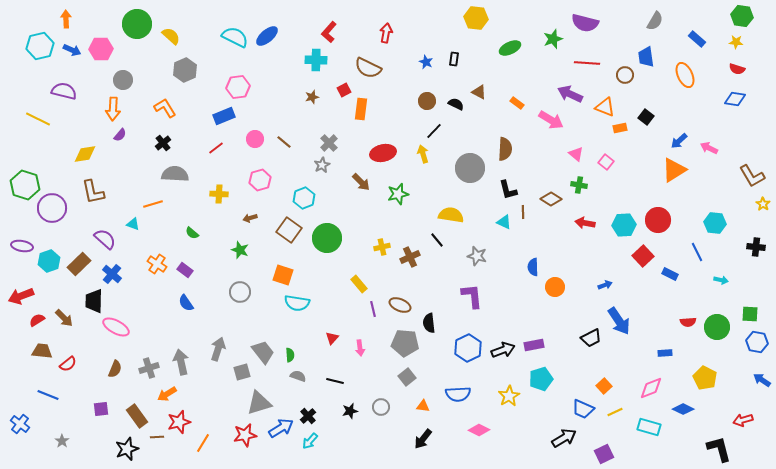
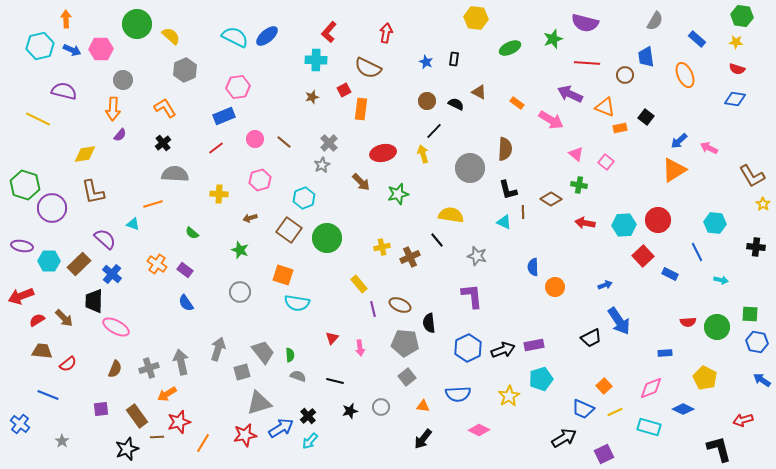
cyan hexagon at (49, 261): rotated 20 degrees clockwise
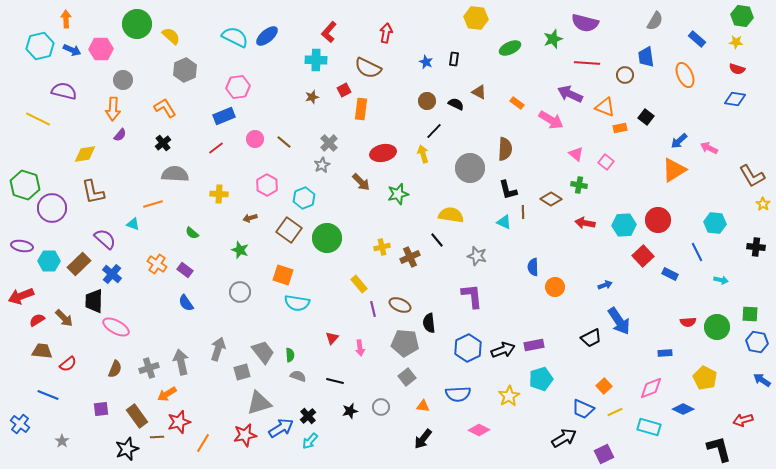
pink hexagon at (260, 180): moved 7 px right, 5 px down; rotated 15 degrees counterclockwise
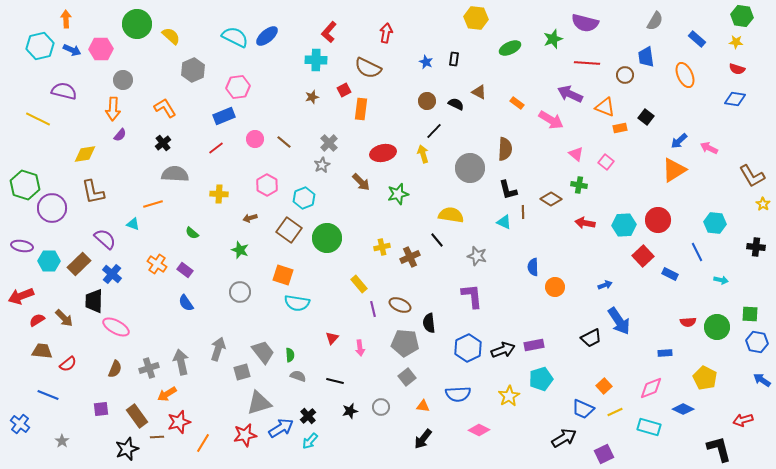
gray hexagon at (185, 70): moved 8 px right
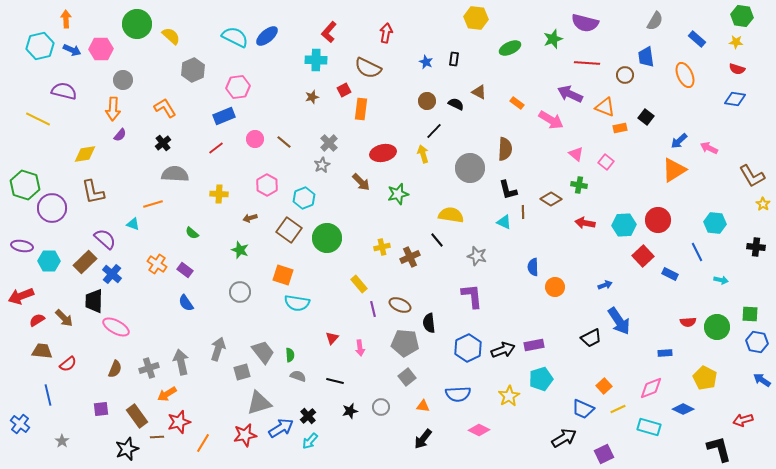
brown rectangle at (79, 264): moved 6 px right, 2 px up
blue line at (48, 395): rotated 55 degrees clockwise
yellow line at (615, 412): moved 3 px right, 3 px up
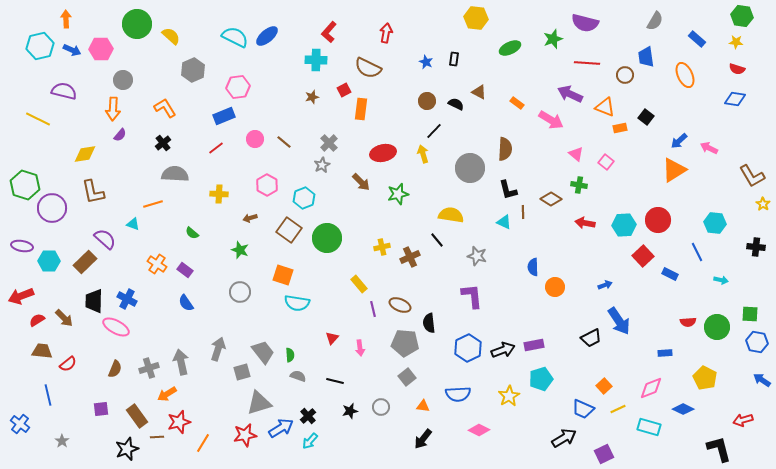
blue cross at (112, 274): moved 15 px right, 25 px down; rotated 12 degrees counterclockwise
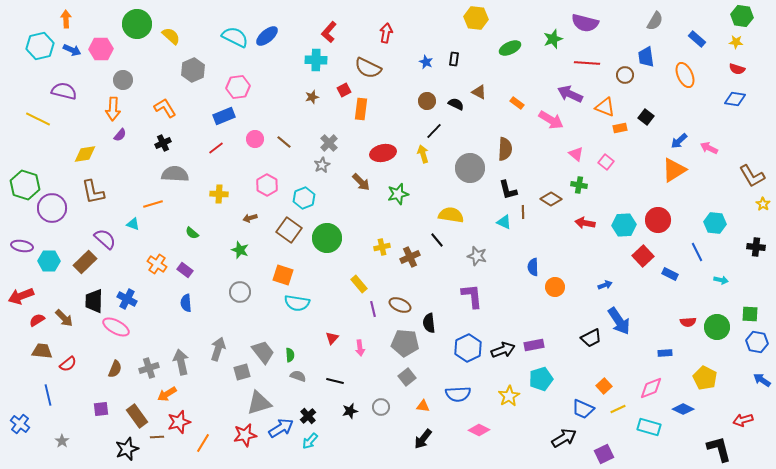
black cross at (163, 143): rotated 14 degrees clockwise
blue semicircle at (186, 303): rotated 30 degrees clockwise
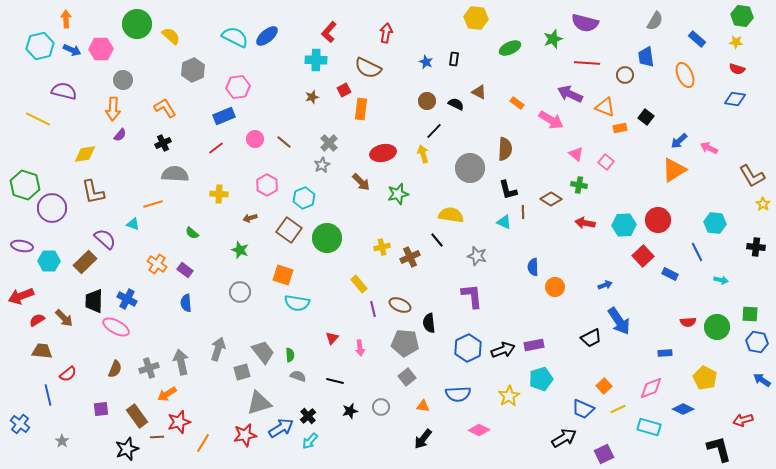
red semicircle at (68, 364): moved 10 px down
